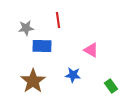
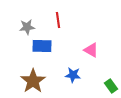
gray star: moved 1 px right, 1 px up
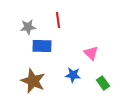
gray star: moved 1 px right
pink triangle: moved 3 px down; rotated 14 degrees clockwise
brown star: rotated 15 degrees counterclockwise
green rectangle: moved 8 px left, 3 px up
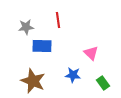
gray star: moved 2 px left
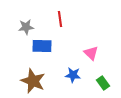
red line: moved 2 px right, 1 px up
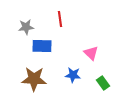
brown star: moved 1 px right, 2 px up; rotated 20 degrees counterclockwise
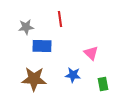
green rectangle: moved 1 px down; rotated 24 degrees clockwise
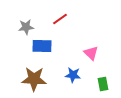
red line: rotated 63 degrees clockwise
